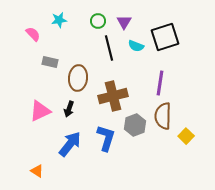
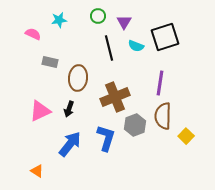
green circle: moved 5 px up
pink semicircle: rotated 21 degrees counterclockwise
brown cross: moved 2 px right, 1 px down; rotated 8 degrees counterclockwise
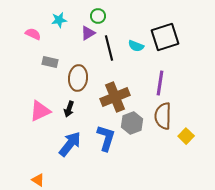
purple triangle: moved 36 px left, 11 px down; rotated 28 degrees clockwise
gray hexagon: moved 3 px left, 2 px up
orange triangle: moved 1 px right, 9 px down
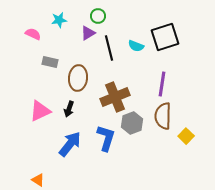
purple line: moved 2 px right, 1 px down
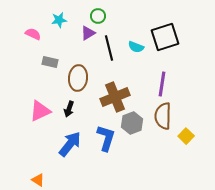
cyan semicircle: moved 1 px down
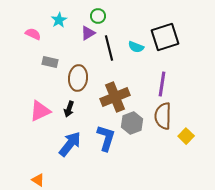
cyan star: rotated 21 degrees counterclockwise
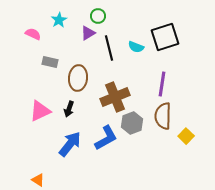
blue L-shape: rotated 44 degrees clockwise
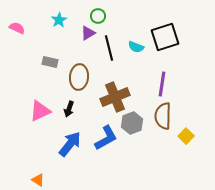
pink semicircle: moved 16 px left, 6 px up
brown ellipse: moved 1 px right, 1 px up
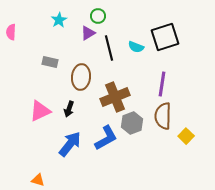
pink semicircle: moved 6 px left, 4 px down; rotated 112 degrees counterclockwise
brown ellipse: moved 2 px right
orange triangle: rotated 16 degrees counterclockwise
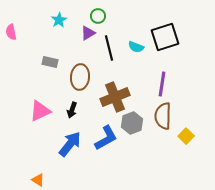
pink semicircle: rotated 14 degrees counterclockwise
brown ellipse: moved 1 px left
black arrow: moved 3 px right, 1 px down
orange triangle: rotated 16 degrees clockwise
